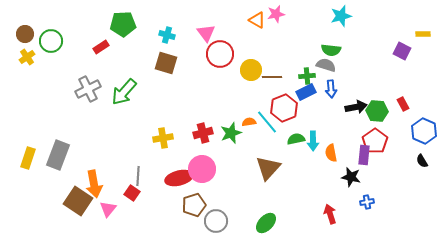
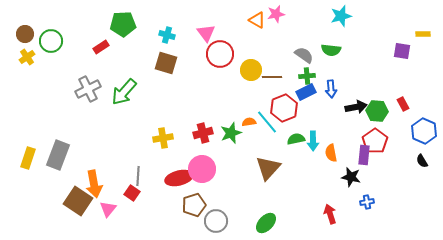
purple square at (402, 51): rotated 18 degrees counterclockwise
gray semicircle at (326, 65): moved 22 px left, 10 px up; rotated 18 degrees clockwise
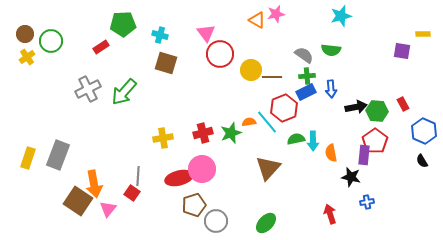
cyan cross at (167, 35): moved 7 px left
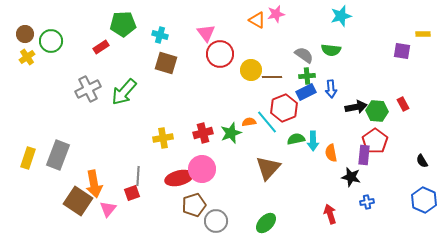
blue hexagon at (424, 131): moved 69 px down
red square at (132, 193): rotated 35 degrees clockwise
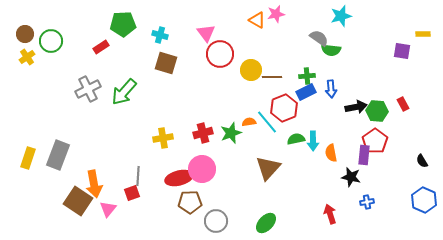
gray semicircle at (304, 55): moved 15 px right, 17 px up
brown pentagon at (194, 205): moved 4 px left, 3 px up; rotated 15 degrees clockwise
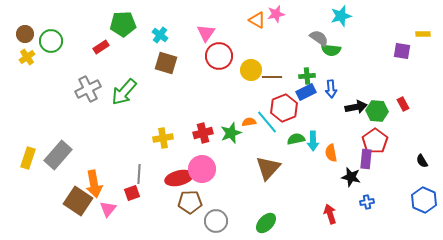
pink triangle at (206, 33): rotated 12 degrees clockwise
cyan cross at (160, 35): rotated 21 degrees clockwise
red circle at (220, 54): moved 1 px left, 2 px down
gray rectangle at (58, 155): rotated 20 degrees clockwise
purple rectangle at (364, 155): moved 2 px right, 4 px down
gray line at (138, 176): moved 1 px right, 2 px up
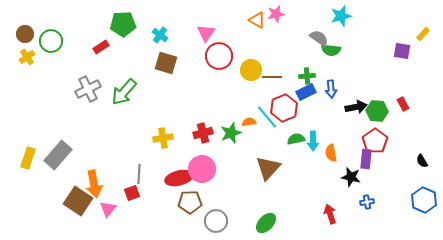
yellow rectangle at (423, 34): rotated 48 degrees counterclockwise
cyan line at (267, 122): moved 5 px up
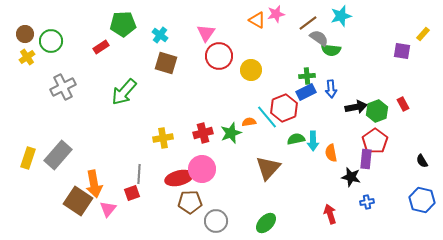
brown line at (272, 77): moved 36 px right, 54 px up; rotated 36 degrees counterclockwise
gray cross at (88, 89): moved 25 px left, 2 px up
green hexagon at (377, 111): rotated 25 degrees counterclockwise
blue hexagon at (424, 200): moved 2 px left; rotated 10 degrees counterclockwise
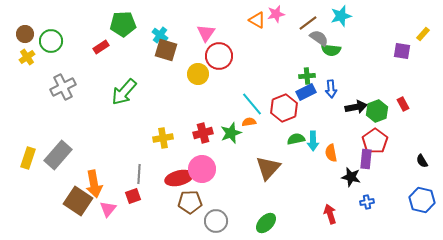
brown square at (166, 63): moved 13 px up
yellow circle at (251, 70): moved 53 px left, 4 px down
cyan line at (267, 117): moved 15 px left, 13 px up
red square at (132, 193): moved 1 px right, 3 px down
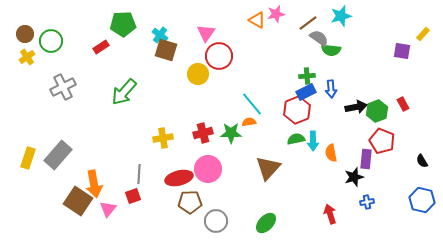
red hexagon at (284, 108): moved 13 px right, 2 px down
green star at (231, 133): rotated 20 degrees clockwise
red pentagon at (375, 141): moved 7 px right; rotated 15 degrees counterclockwise
pink circle at (202, 169): moved 6 px right
black star at (351, 177): moved 3 px right; rotated 30 degrees counterclockwise
